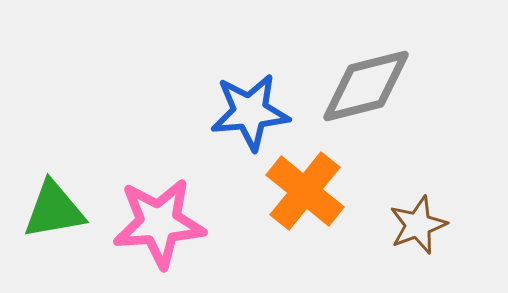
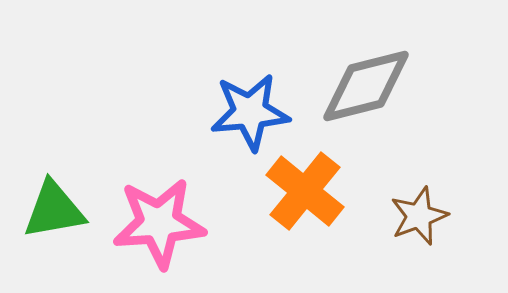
brown star: moved 1 px right, 9 px up
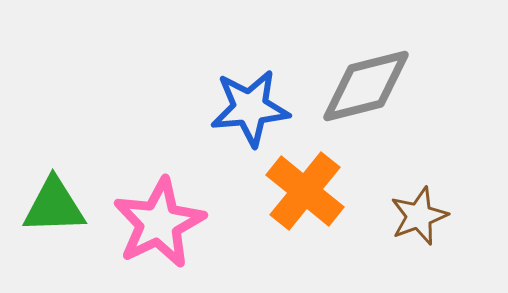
blue star: moved 4 px up
green triangle: moved 4 px up; rotated 8 degrees clockwise
pink star: rotated 22 degrees counterclockwise
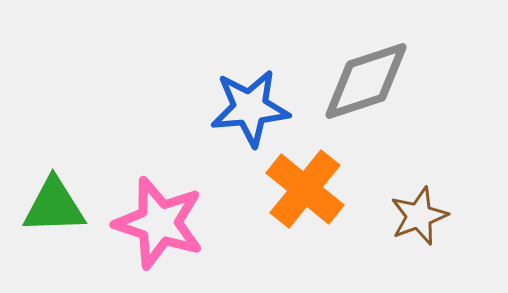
gray diamond: moved 5 px up; rotated 4 degrees counterclockwise
orange cross: moved 2 px up
pink star: rotated 28 degrees counterclockwise
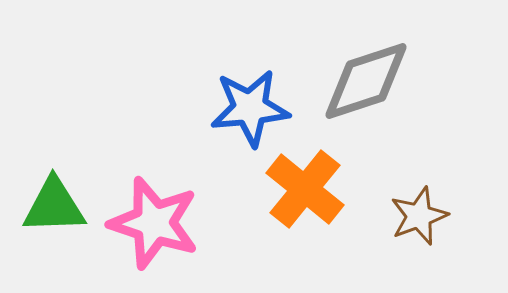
pink star: moved 5 px left
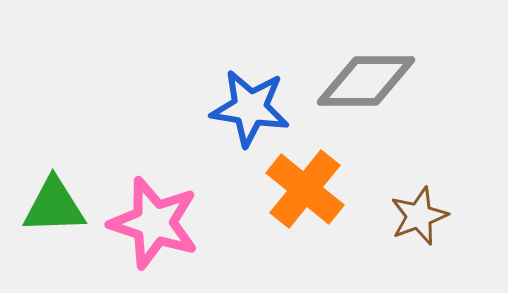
gray diamond: rotated 18 degrees clockwise
blue star: rotated 14 degrees clockwise
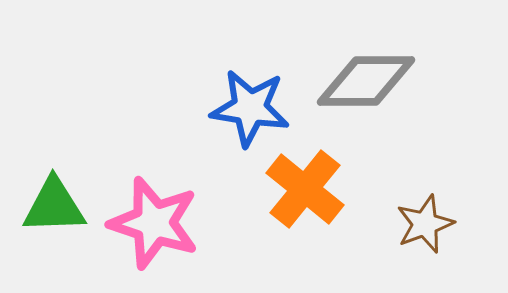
brown star: moved 6 px right, 8 px down
